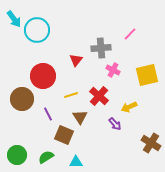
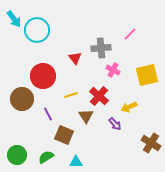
red triangle: moved 1 px left, 2 px up; rotated 16 degrees counterclockwise
brown triangle: moved 6 px right, 1 px up
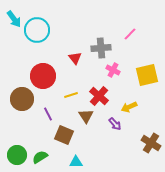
green semicircle: moved 6 px left
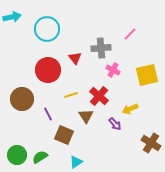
cyan arrow: moved 2 px left, 2 px up; rotated 66 degrees counterclockwise
cyan circle: moved 10 px right, 1 px up
red circle: moved 5 px right, 6 px up
yellow arrow: moved 1 px right, 2 px down
cyan triangle: rotated 32 degrees counterclockwise
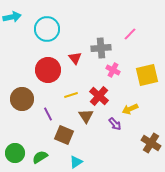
green circle: moved 2 px left, 2 px up
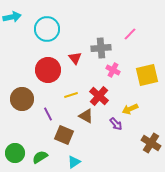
brown triangle: rotated 28 degrees counterclockwise
purple arrow: moved 1 px right
cyan triangle: moved 2 px left
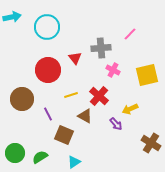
cyan circle: moved 2 px up
brown triangle: moved 1 px left
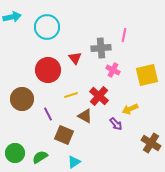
pink line: moved 6 px left, 1 px down; rotated 32 degrees counterclockwise
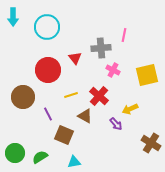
cyan arrow: moved 1 px right; rotated 102 degrees clockwise
brown circle: moved 1 px right, 2 px up
cyan triangle: rotated 24 degrees clockwise
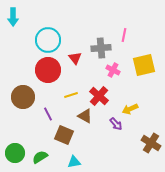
cyan circle: moved 1 px right, 13 px down
yellow square: moved 3 px left, 10 px up
